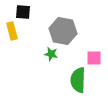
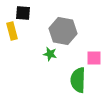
black square: moved 1 px down
green star: moved 1 px left
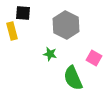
gray hexagon: moved 3 px right, 6 px up; rotated 16 degrees clockwise
pink square: rotated 28 degrees clockwise
green semicircle: moved 5 px left, 2 px up; rotated 25 degrees counterclockwise
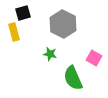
black square: rotated 21 degrees counterclockwise
gray hexagon: moved 3 px left, 1 px up
yellow rectangle: moved 2 px right, 1 px down
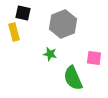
black square: rotated 28 degrees clockwise
gray hexagon: rotated 12 degrees clockwise
pink square: rotated 21 degrees counterclockwise
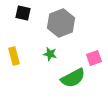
gray hexagon: moved 2 px left, 1 px up
yellow rectangle: moved 24 px down
pink square: rotated 28 degrees counterclockwise
green semicircle: rotated 95 degrees counterclockwise
